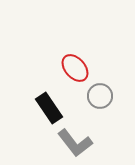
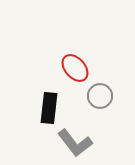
black rectangle: rotated 40 degrees clockwise
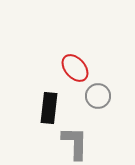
gray circle: moved 2 px left
gray L-shape: rotated 141 degrees counterclockwise
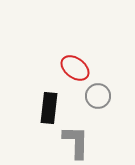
red ellipse: rotated 12 degrees counterclockwise
gray L-shape: moved 1 px right, 1 px up
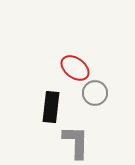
gray circle: moved 3 px left, 3 px up
black rectangle: moved 2 px right, 1 px up
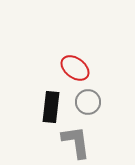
gray circle: moved 7 px left, 9 px down
gray L-shape: rotated 9 degrees counterclockwise
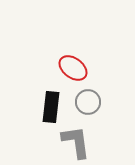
red ellipse: moved 2 px left
